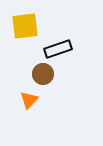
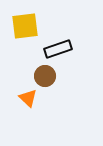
brown circle: moved 2 px right, 2 px down
orange triangle: moved 1 px left, 2 px up; rotated 30 degrees counterclockwise
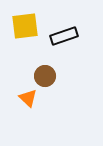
black rectangle: moved 6 px right, 13 px up
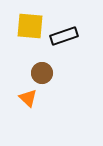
yellow square: moved 5 px right; rotated 12 degrees clockwise
brown circle: moved 3 px left, 3 px up
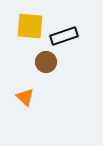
brown circle: moved 4 px right, 11 px up
orange triangle: moved 3 px left, 1 px up
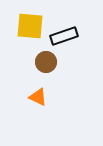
orange triangle: moved 13 px right; rotated 18 degrees counterclockwise
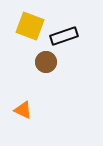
yellow square: rotated 16 degrees clockwise
orange triangle: moved 15 px left, 13 px down
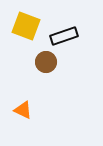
yellow square: moved 4 px left
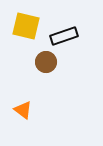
yellow square: rotated 8 degrees counterclockwise
orange triangle: rotated 12 degrees clockwise
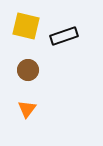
brown circle: moved 18 px left, 8 px down
orange triangle: moved 4 px right, 1 px up; rotated 30 degrees clockwise
